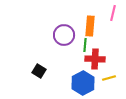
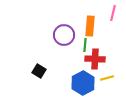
yellow line: moved 2 px left
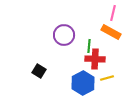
orange rectangle: moved 21 px right, 6 px down; rotated 66 degrees counterclockwise
green line: moved 4 px right, 1 px down
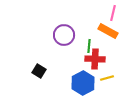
orange rectangle: moved 3 px left, 1 px up
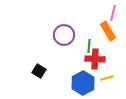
orange rectangle: rotated 30 degrees clockwise
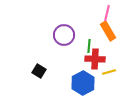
pink line: moved 6 px left
yellow line: moved 2 px right, 6 px up
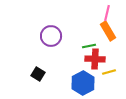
purple circle: moved 13 px left, 1 px down
green line: rotated 72 degrees clockwise
black square: moved 1 px left, 3 px down
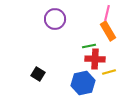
purple circle: moved 4 px right, 17 px up
blue hexagon: rotated 15 degrees clockwise
